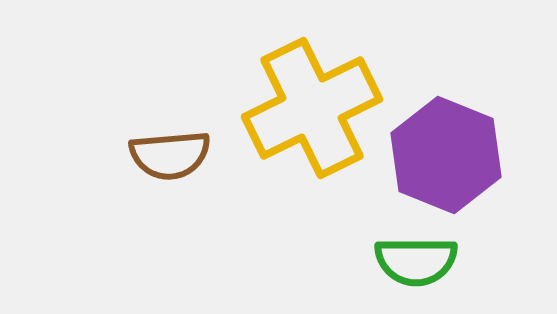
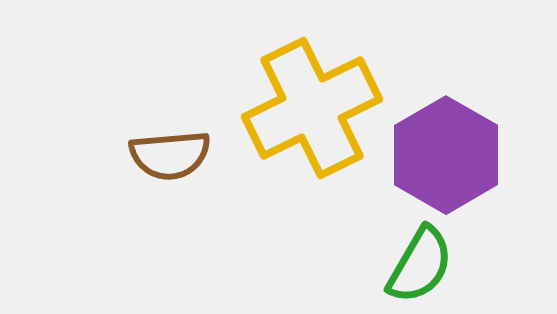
purple hexagon: rotated 8 degrees clockwise
green semicircle: moved 4 px right, 4 px down; rotated 60 degrees counterclockwise
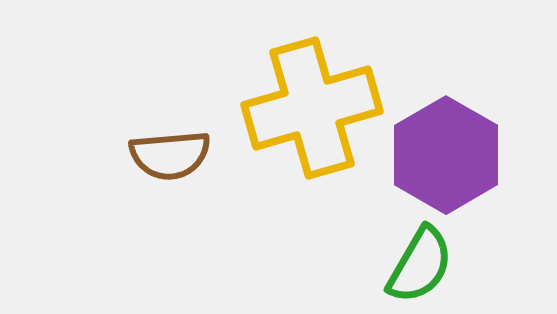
yellow cross: rotated 10 degrees clockwise
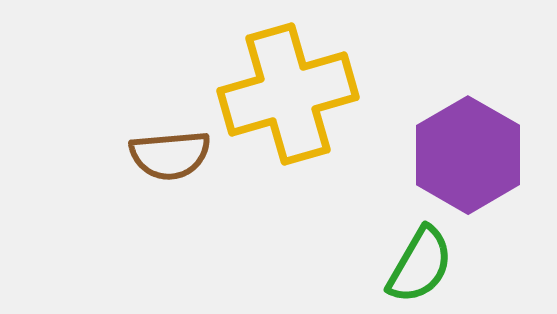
yellow cross: moved 24 px left, 14 px up
purple hexagon: moved 22 px right
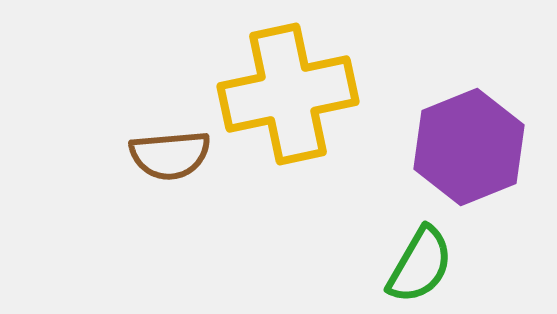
yellow cross: rotated 4 degrees clockwise
purple hexagon: moved 1 px right, 8 px up; rotated 8 degrees clockwise
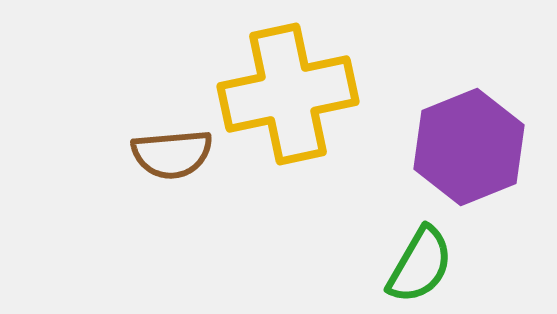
brown semicircle: moved 2 px right, 1 px up
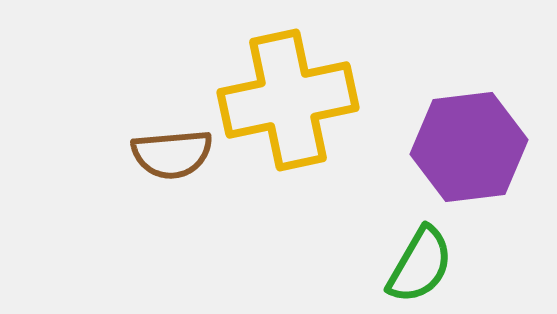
yellow cross: moved 6 px down
purple hexagon: rotated 15 degrees clockwise
